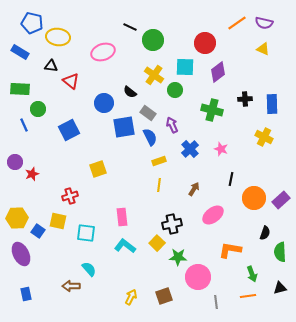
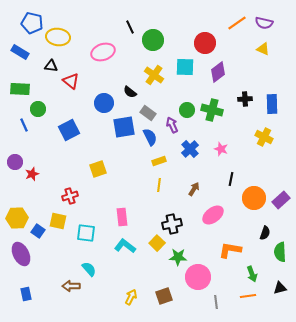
black line at (130, 27): rotated 40 degrees clockwise
green circle at (175, 90): moved 12 px right, 20 px down
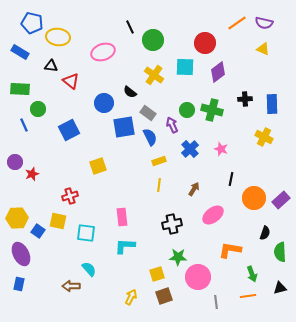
yellow square at (98, 169): moved 3 px up
yellow square at (157, 243): moved 31 px down; rotated 28 degrees clockwise
cyan L-shape at (125, 246): rotated 35 degrees counterclockwise
blue rectangle at (26, 294): moved 7 px left, 10 px up; rotated 24 degrees clockwise
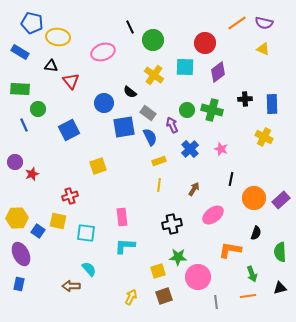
red triangle at (71, 81): rotated 12 degrees clockwise
black semicircle at (265, 233): moved 9 px left
yellow square at (157, 274): moved 1 px right, 3 px up
